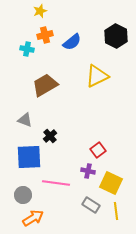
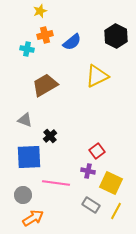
red square: moved 1 px left, 1 px down
yellow line: rotated 36 degrees clockwise
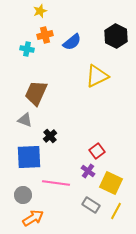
brown trapezoid: moved 9 px left, 8 px down; rotated 36 degrees counterclockwise
purple cross: rotated 24 degrees clockwise
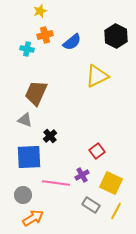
purple cross: moved 6 px left, 4 px down; rotated 24 degrees clockwise
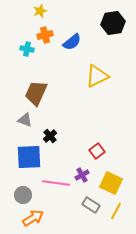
black hexagon: moved 3 px left, 13 px up; rotated 25 degrees clockwise
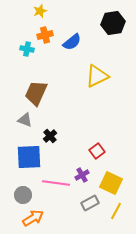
gray rectangle: moved 1 px left, 2 px up; rotated 60 degrees counterclockwise
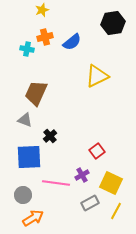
yellow star: moved 2 px right, 1 px up
orange cross: moved 2 px down
